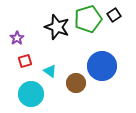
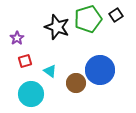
black square: moved 2 px right
blue circle: moved 2 px left, 4 px down
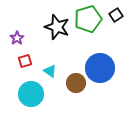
blue circle: moved 2 px up
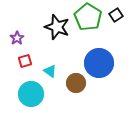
green pentagon: moved 2 px up; rotated 24 degrees counterclockwise
blue circle: moved 1 px left, 5 px up
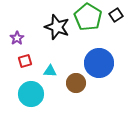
cyan triangle: rotated 32 degrees counterclockwise
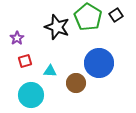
cyan circle: moved 1 px down
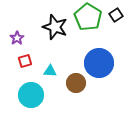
black star: moved 2 px left
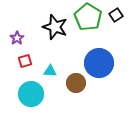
cyan circle: moved 1 px up
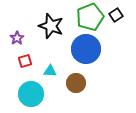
green pentagon: moved 2 px right; rotated 20 degrees clockwise
black star: moved 4 px left, 1 px up
blue circle: moved 13 px left, 14 px up
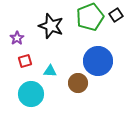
blue circle: moved 12 px right, 12 px down
brown circle: moved 2 px right
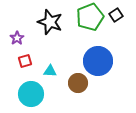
black star: moved 1 px left, 4 px up
